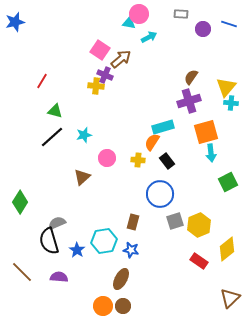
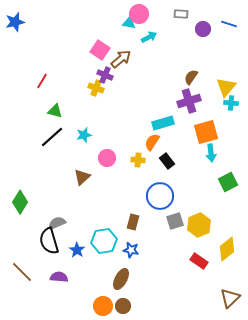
yellow cross at (96, 86): moved 2 px down; rotated 14 degrees clockwise
cyan rectangle at (163, 127): moved 4 px up
blue circle at (160, 194): moved 2 px down
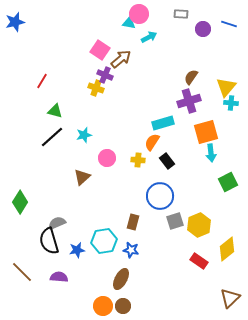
blue star at (77, 250): rotated 28 degrees clockwise
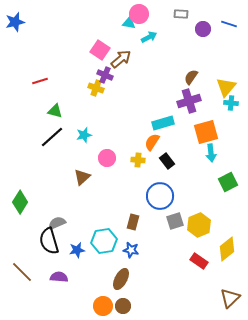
red line at (42, 81): moved 2 px left; rotated 42 degrees clockwise
